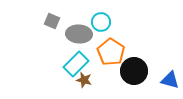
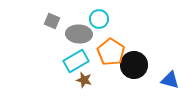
cyan circle: moved 2 px left, 3 px up
cyan rectangle: moved 3 px up; rotated 15 degrees clockwise
black circle: moved 6 px up
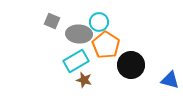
cyan circle: moved 3 px down
orange pentagon: moved 5 px left, 7 px up
black circle: moved 3 px left
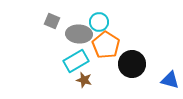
black circle: moved 1 px right, 1 px up
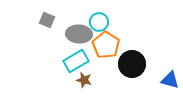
gray square: moved 5 px left, 1 px up
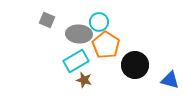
black circle: moved 3 px right, 1 px down
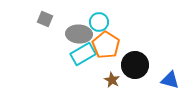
gray square: moved 2 px left, 1 px up
cyan rectangle: moved 7 px right, 7 px up
brown star: moved 28 px right; rotated 14 degrees clockwise
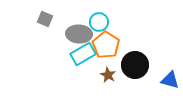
brown star: moved 4 px left, 5 px up
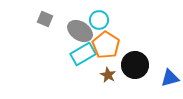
cyan circle: moved 2 px up
gray ellipse: moved 1 px right, 3 px up; rotated 30 degrees clockwise
blue triangle: moved 2 px up; rotated 30 degrees counterclockwise
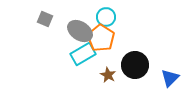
cyan circle: moved 7 px right, 3 px up
orange pentagon: moved 5 px left, 7 px up
blue triangle: rotated 30 degrees counterclockwise
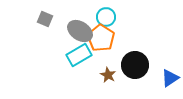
cyan rectangle: moved 4 px left, 1 px down
blue triangle: rotated 12 degrees clockwise
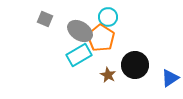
cyan circle: moved 2 px right
